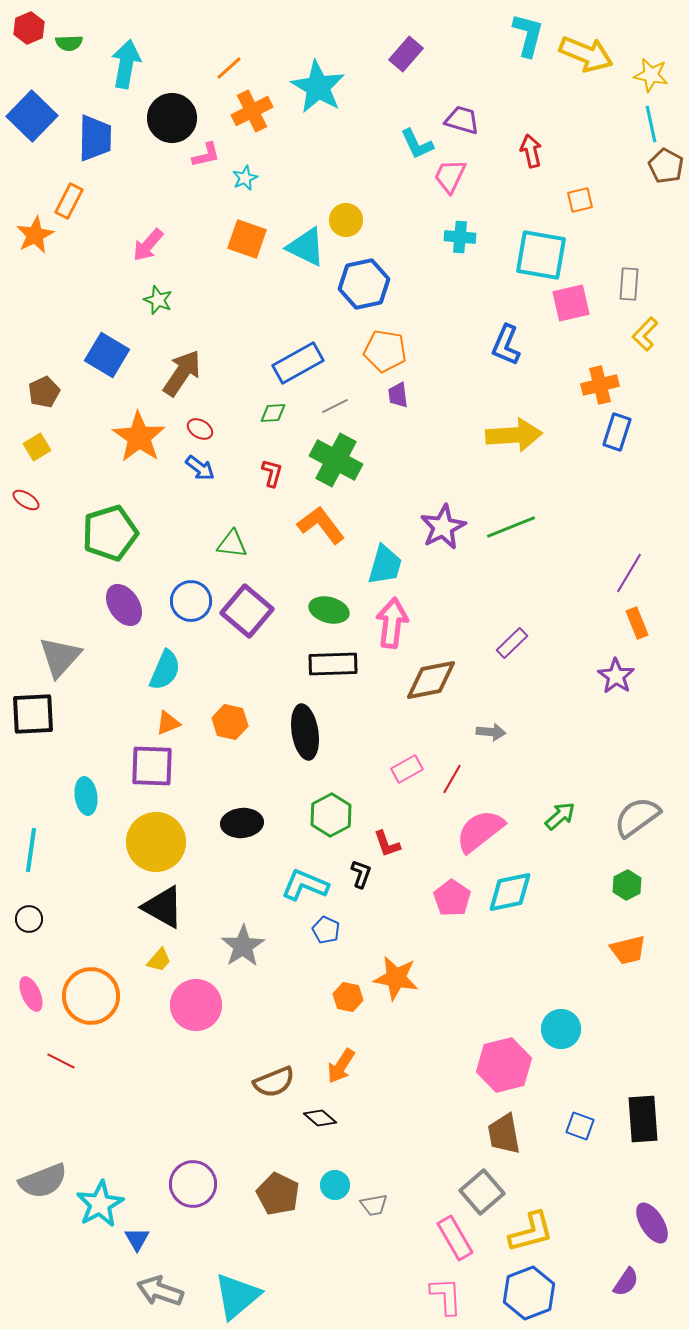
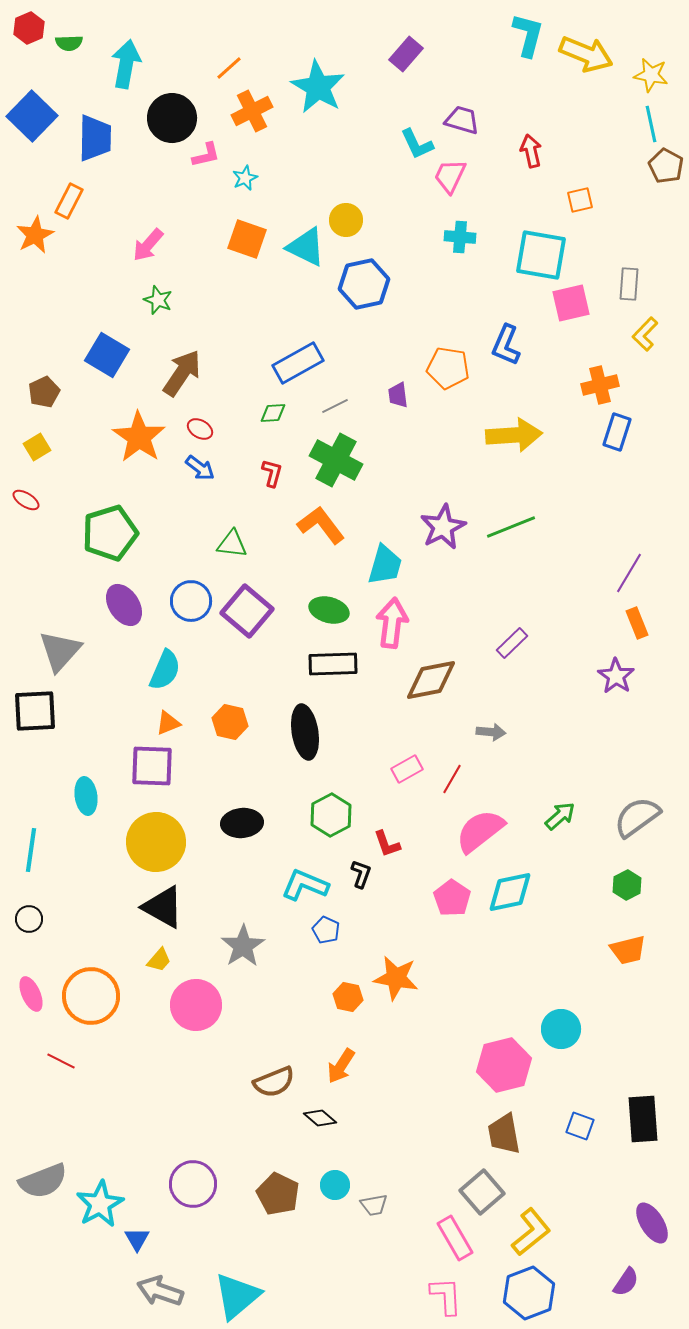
orange pentagon at (385, 351): moved 63 px right, 17 px down
gray triangle at (60, 657): moved 6 px up
black square at (33, 714): moved 2 px right, 3 px up
yellow L-shape at (531, 1232): rotated 24 degrees counterclockwise
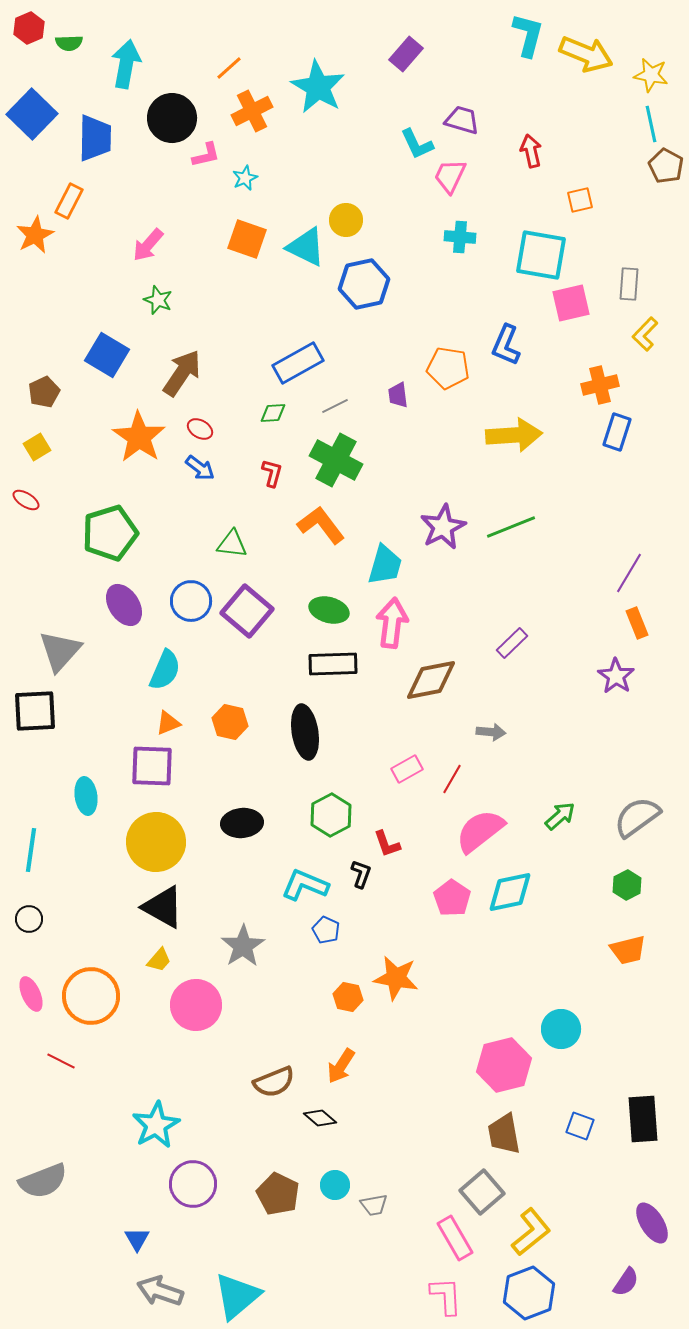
blue square at (32, 116): moved 2 px up
cyan star at (100, 1204): moved 56 px right, 79 px up
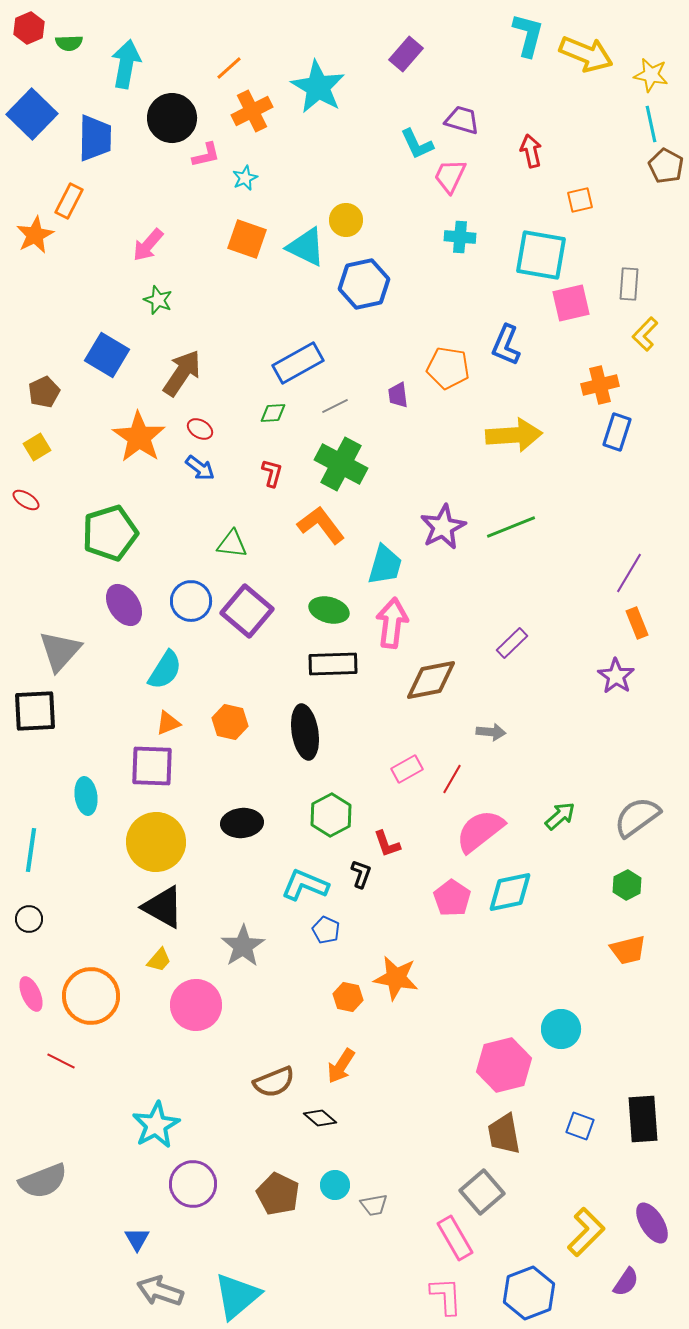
green cross at (336, 460): moved 5 px right, 4 px down
cyan semicircle at (165, 670): rotated 9 degrees clockwise
yellow L-shape at (531, 1232): moved 55 px right; rotated 6 degrees counterclockwise
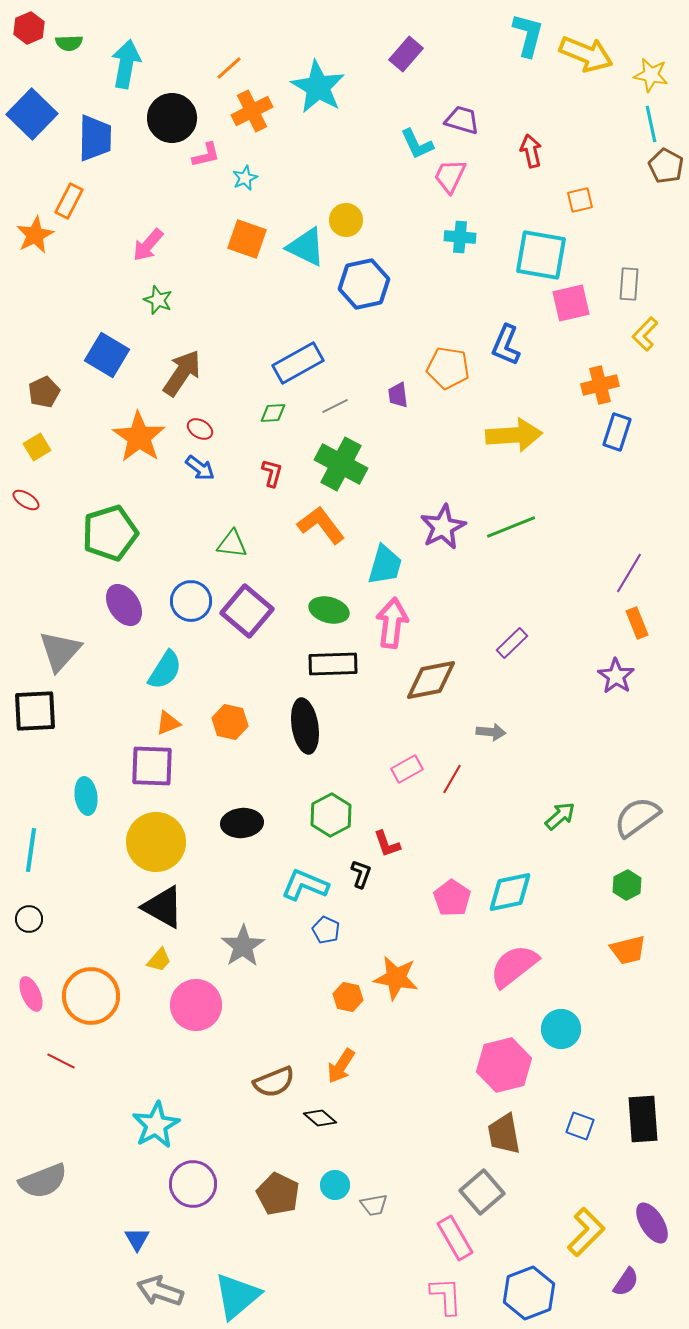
black ellipse at (305, 732): moved 6 px up
pink semicircle at (480, 831): moved 34 px right, 135 px down
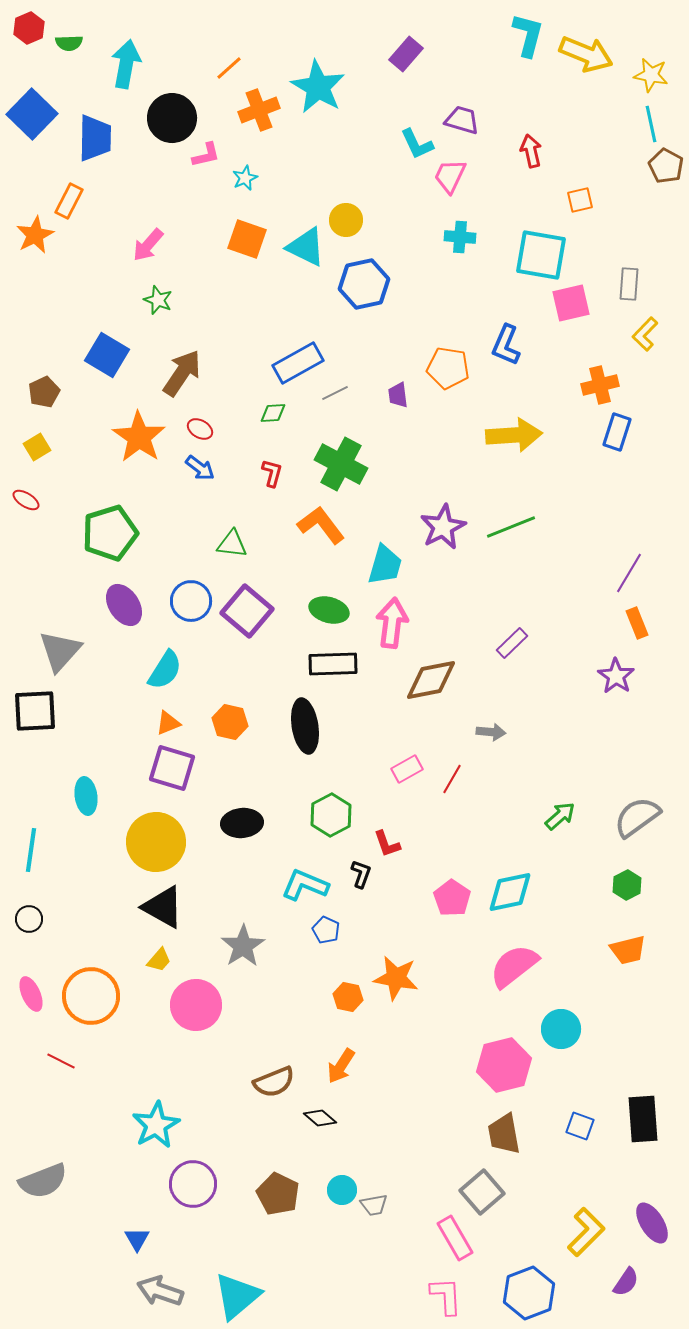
orange cross at (252, 111): moved 7 px right, 1 px up; rotated 6 degrees clockwise
gray line at (335, 406): moved 13 px up
purple square at (152, 766): moved 20 px right, 2 px down; rotated 15 degrees clockwise
cyan circle at (335, 1185): moved 7 px right, 5 px down
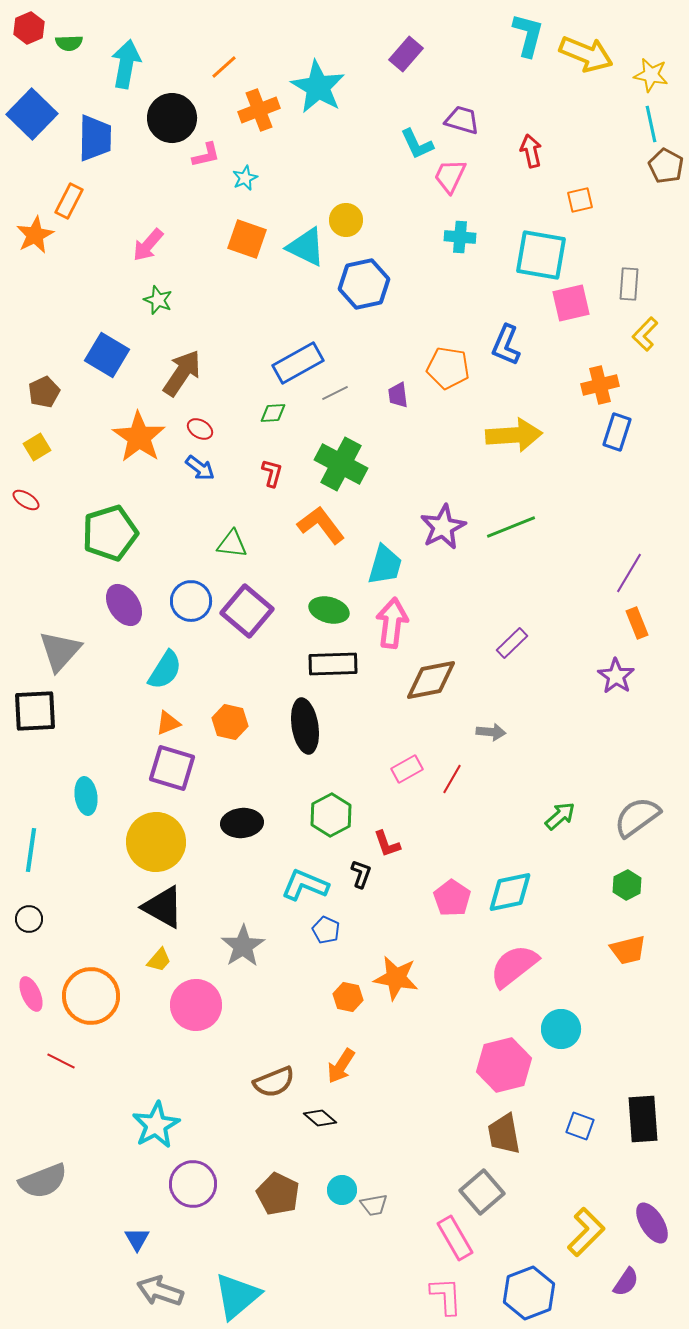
orange line at (229, 68): moved 5 px left, 1 px up
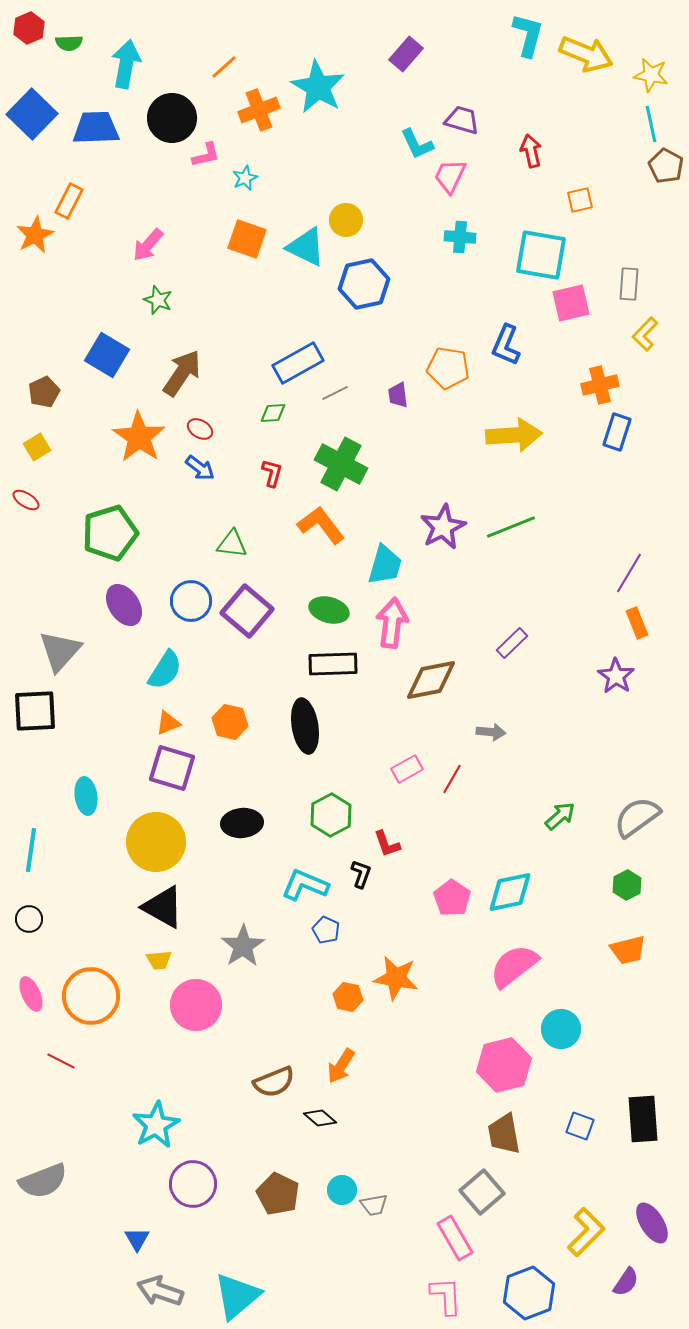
blue trapezoid at (95, 138): moved 1 px right, 10 px up; rotated 93 degrees counterclockwise
yellow trapezoid at (159, 960): rotated 44 degrees clockwise
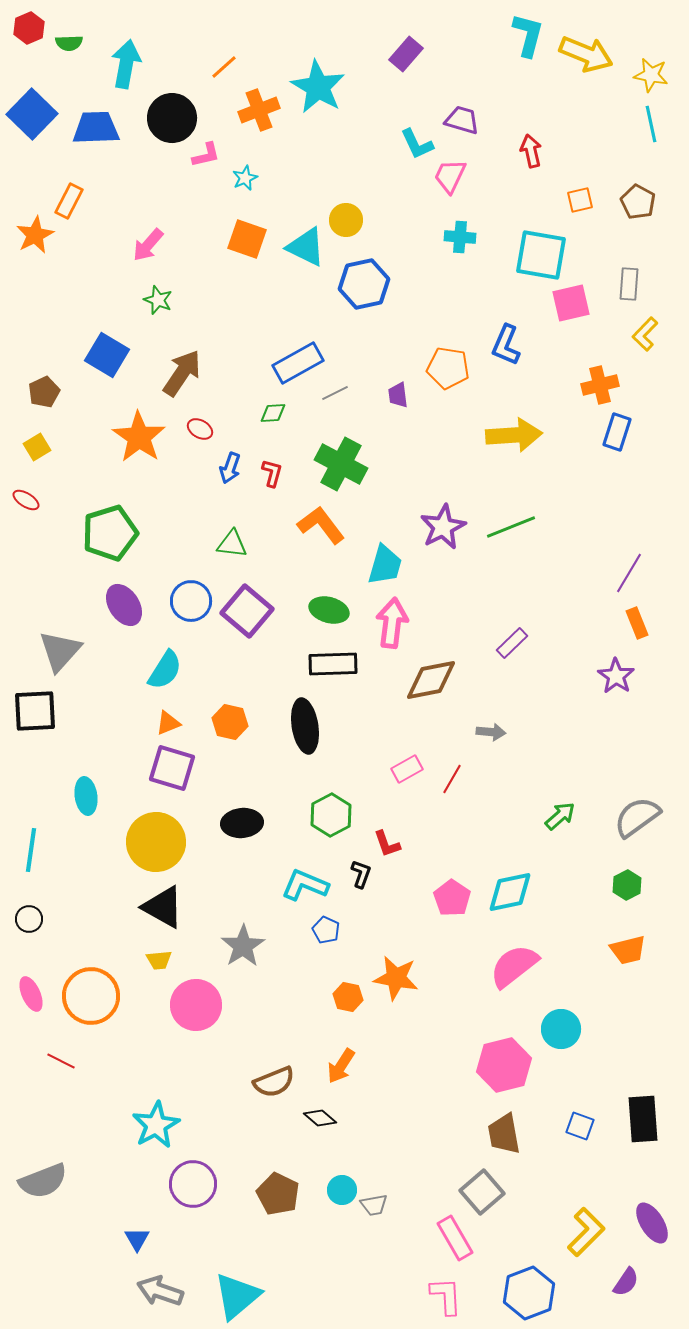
brown pentagon at (666, 166): moved 28 px left, 36 px down
blue arrow at (200, 468): moved 30 px right; rotated 72 degrees clockwise
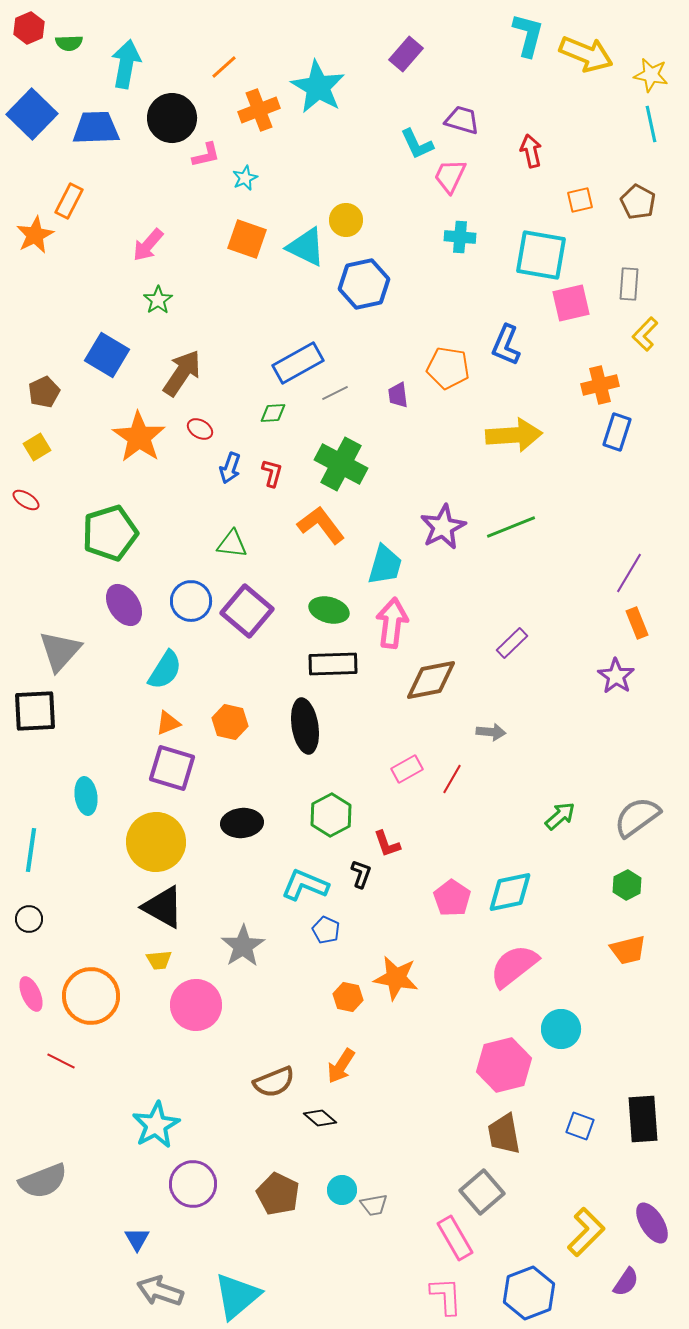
green star at (158, 300): rotated 16 degrees clockwise
